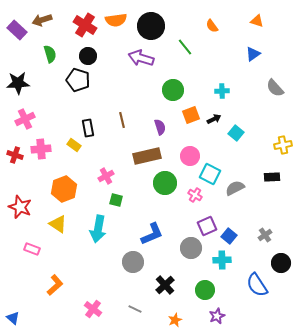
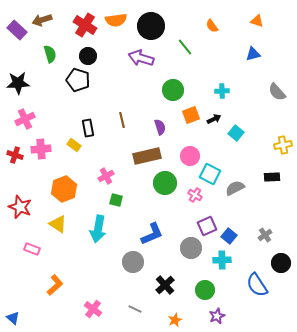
blue triangle at (253, 54): rotated 21 degrees clockwise
gray semicircle at (275, 88): moved 2 px right, 4 px down
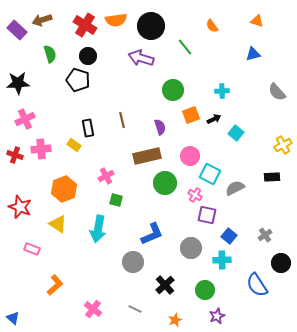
yellow cross at (283, 145): rotated 18 degrees counterclockwise
purple square at (207, 226): moved 11 px up; rotated 36 degrees clockwise
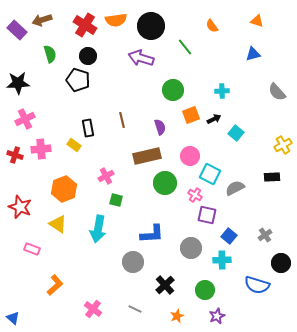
blue L-shape at (152, 234): rotated 20 degrees clockwise
blue semicircle at (257, 285): rotated 40 degrees counterclockwise
orange star at (175, 320): moved 2 px right, 4 px up
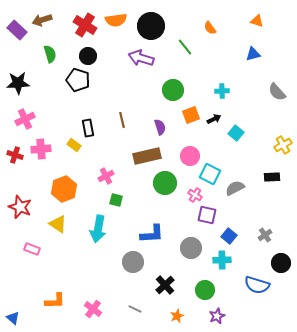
orange semicircle at (212, 26): moved 2 px left, 2 px down
orange L-shape at (55, 285): moved 16 px down; rotated 40 degrees clockwise
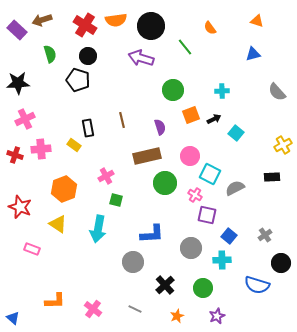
green circle at (205, 290): moved 2 px left, 2 px up
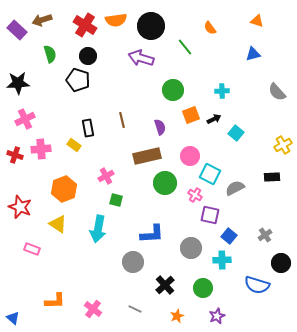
purple square at (207, 215): moved 3 px right
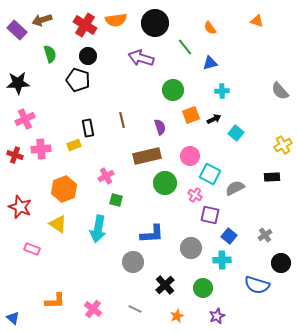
black circle at (151, 26): moved 4 px right, 3 px up
blue triangle at (253, 54): moved 43 px left, 9 px down
gray semicircle at (277, 92): moved 3 px right, 1 px up
yellow rectangle at (74, 145): rotated 56 degrees counterclockwise
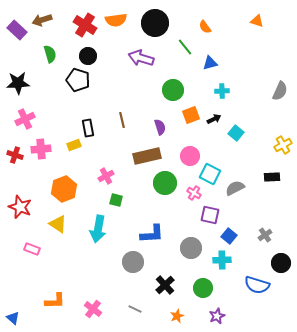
orange semicircle at (210, 28): moved 5 px left, 1 px up
gray semicircle at (280, 91): rotated 114 degrees counterclockwise
pink cross at (195, 195): moved 1 px left, 2 px up
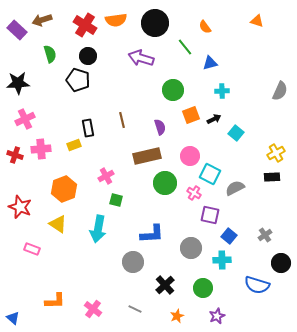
yellow cross at (283, 145): moved 7 px left, 8 px down
